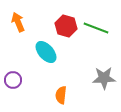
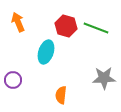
cyan ellipse: rotated 60 degrees clockwise
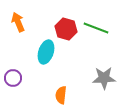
red hexagon: moved 3 px down
purple circle: moved 2 px up
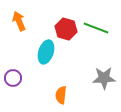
orange arrow: moved 1 px right, 1 px up
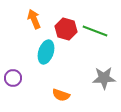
orange arrow: moved 15 px right, 2 px up
green line: moved 1 px left, 3 px down
orange semicircle: rotated 78 degrees counterclockwise
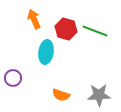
cyan ellipse: rotated 10 degrees counterclockwise
gray star: moved 5 px left, 17 px down
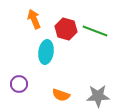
purple circle: moved 6 px right, 6 px down
gray star: moved 1 px left, 1 px down
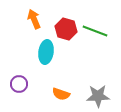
orange semicircle: moved 1 px up
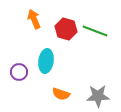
cyan ellipse: moved 9 px down
purple circle: moved 12 px up
